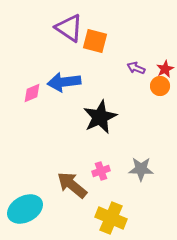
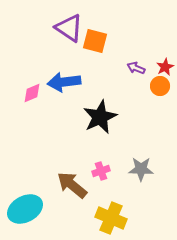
red star: moved 2 px up
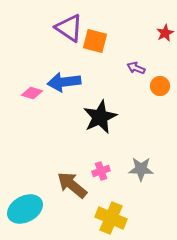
red star: moved 34 px up
pink diamond: rotated 40 degrees clockwise
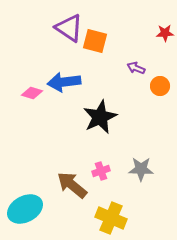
red star: rotated 24 degrees clockwise
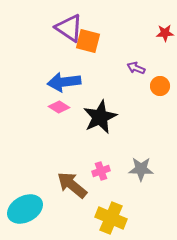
orange square: moved 7 px left
pink diamond: moved 27 px right, 14 px down; rotated 15 degrees clockwise
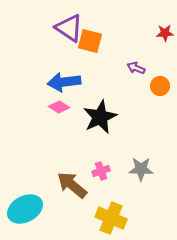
orange square: moved 2 px right
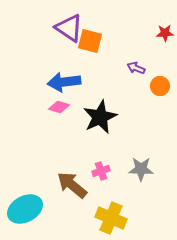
pink diamond: rotated 15 degrees counterclockwise
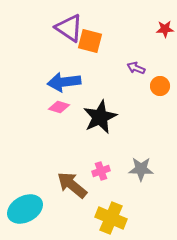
red star: moved 4 px up
